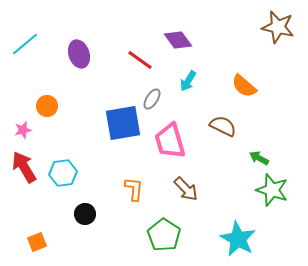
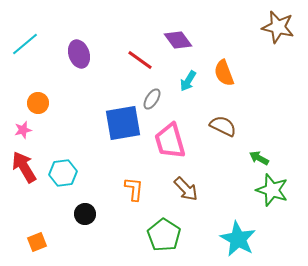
orange semicircle: moved 20 px left, 13 px up; rotated 28 degrees clockwise
orange circle: moved 9 px left, 3 px up
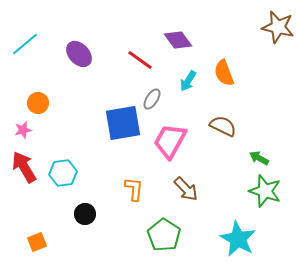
purple ellipse: rotated 24 degrees counterclockwise
pink trapezoid: rotated 45 degrees clockwise
green star: moved 7 px left, 1 px down
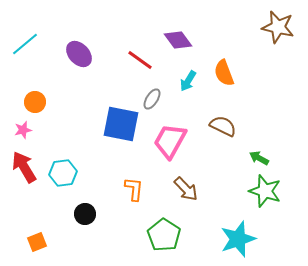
orange circle: moved 3 px left, 1 px up
blue square: moved 2 px left, 1 px down; rotated 21 degrees clockwise
cyan star: rotated 24 degrees clockwise
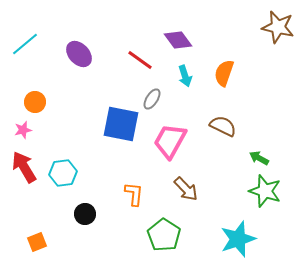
orange semicircle: rotated 40 degrees clockwise
cyan arrow: moved 3 px left, 5 px up; rotated 50 degrees counterclockwise
orange L-shape: moved 5 px down
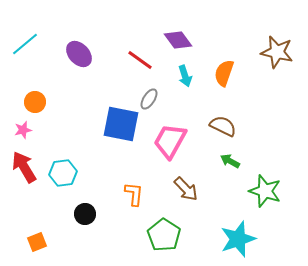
brown star: moved 1 px left, 25 px down
gray ellipse: moved 3 px left
green arrow: moved 29 px left, 3 px down
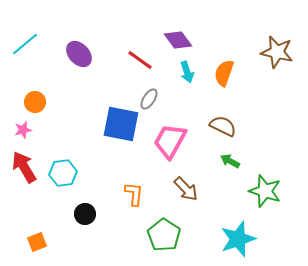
cyan arrow: moved 2 px right, 4 px up
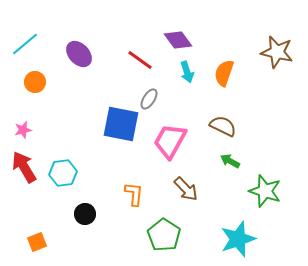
orange circle: moved 20 px up
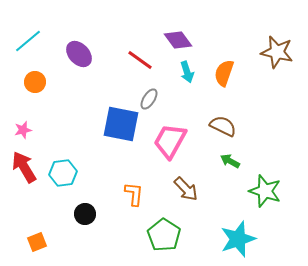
cyan line: moved 3 px right, 3 px up
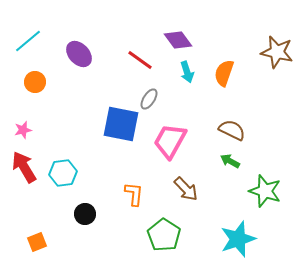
brown semicircle: moved 9 px right, 4 px down
